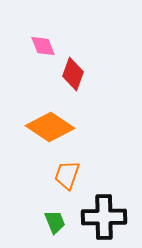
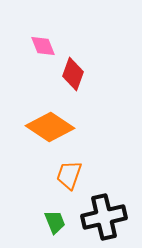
orange trapezoid: moved 2 px right
black cross: rotated 12 degrees counterclockwise
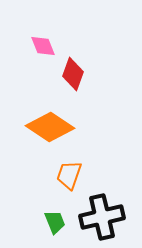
black cross: moved 2 px left
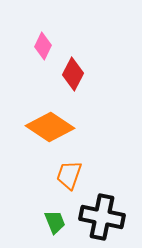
pink diamond: rotated 48 degrees clockwise
red diamond: rotated 8 degrees clockwise
black cross: rotated 24 degrees clockwise
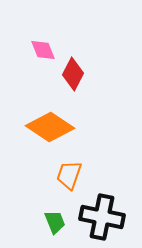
pink diamond: moved 4 px down; rotated 48 degrees counterclockwise
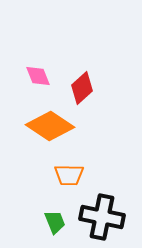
pink diamond: moved 5 px left, 26 px down
red diamond: moved 9 px right, 14 px down; rotated 20 degrees clockwise
orange diamond: moved 1 px up
orange trapezoid: rotated 108 degrees counterclockwise
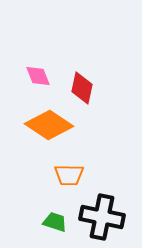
red diamond: rotated 36 degrees counterclockwise
orange diamond: moved 1 px left, 1 px up
green trapezoid: rotated 50 degrees counterclockwise
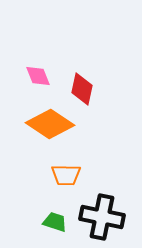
red diamond: moved 1 px down
orange diamond: moved 1 px right, 1 px up
orange trapezoid: moved 3 px left
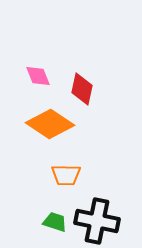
black cross: moved 5 px left, 4 px down
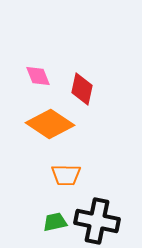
green trapezoid: rotated 30 degrees counterclockwise
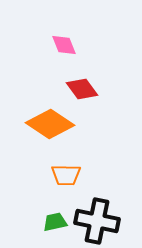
pink diamond: moved 26 px right, 31 px up
red diamond: rotated 48 degrees counterclockwise
